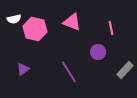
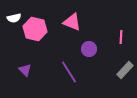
white semicircle: moved 1 px up
pink line: moved 10 px right, 9 px down; rotated 16 degrees clockwise
purple circle: moved 9 px left, 3 px up
purple triangle: moved 2 px right, 1 px down; rotated 40 degrees counterclockwise
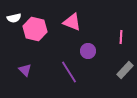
purple circle: moved 1 px left, 2 px down
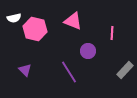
pink triangle: moved 1 px right, 1 px up
pink line: moved 9 px left, 4 px up
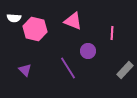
white semicircle: rotated 16 degrees clockwise
purple line: moved 1 px left, 4 px up
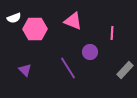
white semicircle: rotated 24 degrees counterclockwise
pink hexagon: rotated 15 degrees counterclockwise
purple circle: moved 2 px right, 1 px down
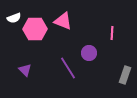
pink triangle: moved 10 px left
purple circle: moved 1 px left, 1 px down
gray rectangle: moved 5 px down; rotated 24 degrees counterclockwise
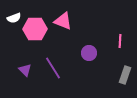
pink line: moved 8 px right, 8 px down
purple line: moved 15 px left
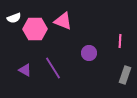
purple triangle: rotated 16 degrees counterclockwise
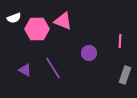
pink hexagon: moved 2 px right
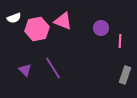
pink hexagon: rotated 10 degrees counterclockwise
purple circle: moved 12 px right, 25 px up
purple triangle: rotated 16 degrees clockwise
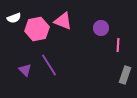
pink line: moved 2 px left, 4 px down
purple line: moved 4 px left, 3 px up
